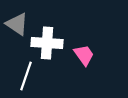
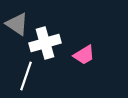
white cross: moved 2 px left; rotated 20 degrees counterclockwise
pink trapezoid: rotated 95 degrees clockwise
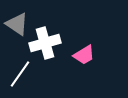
white line: moved 6 px left, 2 px up; rotated 16 degrees clockwise
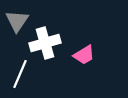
gray triangle: moved 3 px up; rotated 30 degrees clockwise
white line: rotated 12 degrees counterclockwise
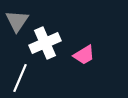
white cross: rotated 8 degrees counterclockwise
white line: moved 4 px down
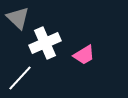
gray triangle: moved 1 px right, 3 px up; rotated 20 degrees counterclockwise
white line: rotated 20 degrees clockwise
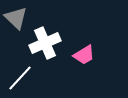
gray triangle: moved 2 px left
